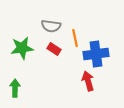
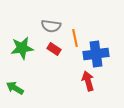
green arrow: rotated 60 degrees counterclockwise
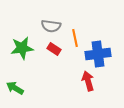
blue cross: moved 2 px right
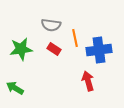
gray semicircle: moved 1 px up
green star: moved 1 px left, 1 px down
blue cross: moved 1 px right, 4 px up
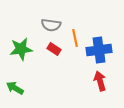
red arrow: moved 12 px right
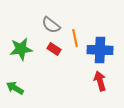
gray semicircle: rotated 30 degrees clockwise
blue cross: moved 1 px right; rotated 10 degrees clockwise
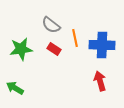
blue cross: moved 2 px right, 5 px up
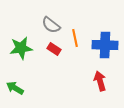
blue cross: moved 3 px right
green star: moved 1 px up
